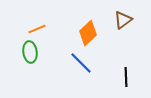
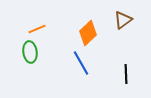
blue line: rotated 15 degrees clockwise
black line: moved 3 px up
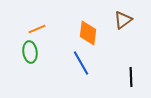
orange diamond: rotated 40 degrees counterclockwise
black line: moved 5 px right, 3 px down
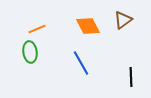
orange diamond: moved 7 px up; rotated 35 degrees counterclockwise
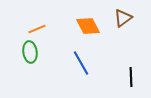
brown triangle: moved 2 px up
